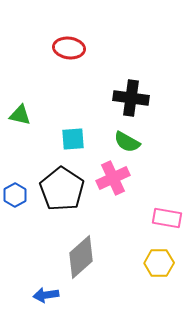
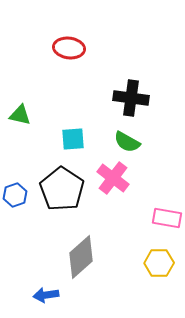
pink cross: rotated 28 degrees counterclockwise
blue hexagon: rotated 10 degrees clockwise
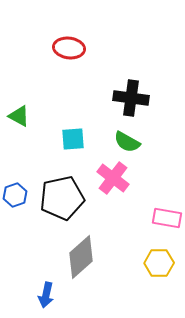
green triangle: moved 1 px left, 1 px down; rotated 15 degrees clockwise
black pentagon: moved 9 px down; rotated 27 degrees clockwise
blue arrow: rotated 70 degrees counterclockwise
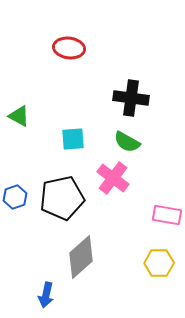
blue hexagon: moved 2 px down
pink rectangle: moved 3 px up
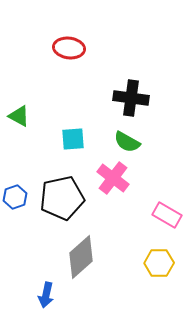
pink rectangle: rotated 20 degrees clockwise
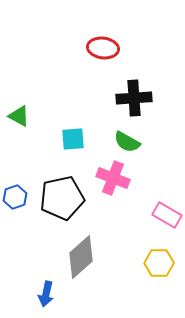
red ellipse: moved 34 px right
black cross: moved 3 px right; rotated 12 degrees counterclockwise
pink cross: rotated 16 degrees counterclockwise
blue arrow: moved 1 px up
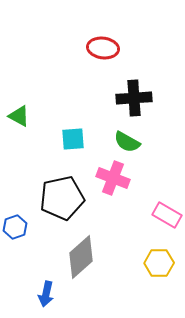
blue hexagon: moved 30 px down
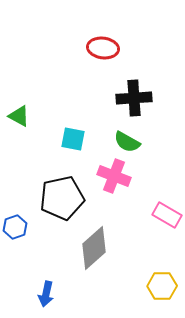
cyan square: rotated 15 degrees clockwise
pink cross: moved 1 px right, 2 px up
gray diamond: moved 13 px right, 9 px up
yellow hexagon: moved 3 px right, 23 px down
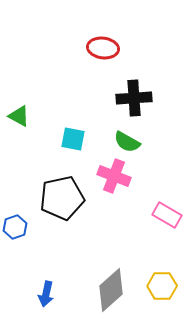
gray diamond: moved 17 px right, 42 px down
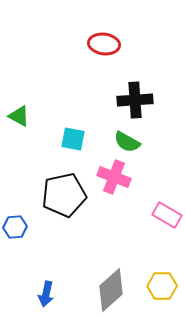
red ellipse: moved 1 px right, 4 px up
black cross: moved 1 px right, 2 px down
pink cross: moved 1 px down
black pentagon: moved 2 px right, 3 px up
blue hexagon: rotated 15 degrees clockwise
